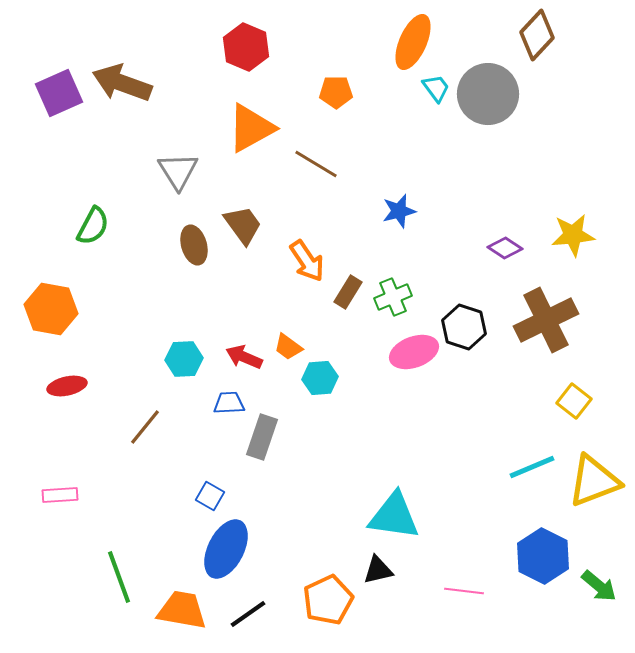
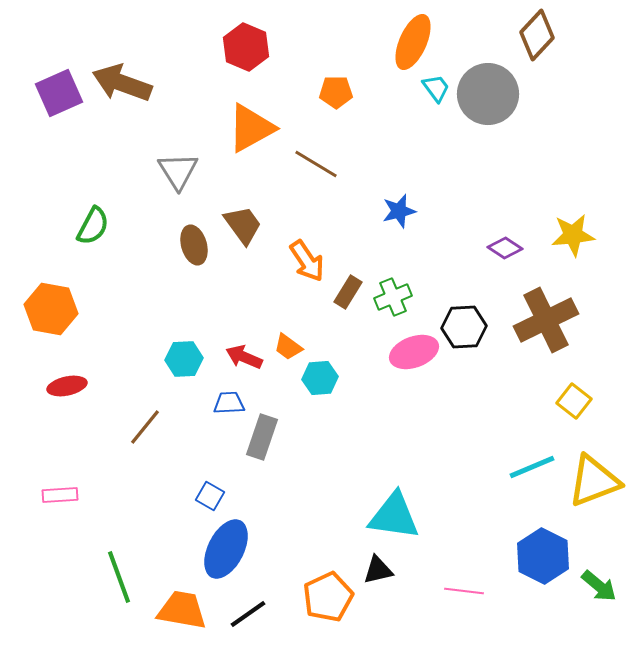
black hexagon at (464, 327): rotated 21 degrees counterclockwise
orange pentagon at (328, 600): moved 3 px up
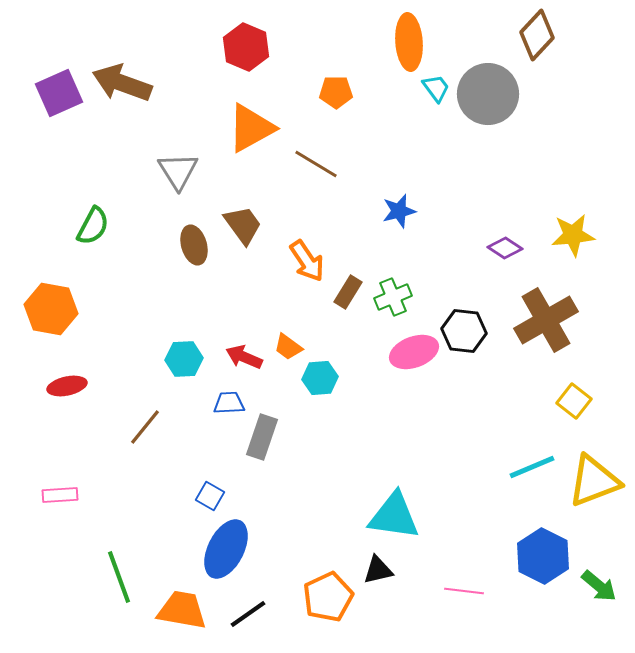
orange ellipse at (413, 42): moved 4 px left; rotated 28 degrees counterclockwise
brown cross at (546, 320): rotated 4 degrees counterclockwise
black hexagon at (464, 327): moved 4 px down; rotated 9 degrees clockwise
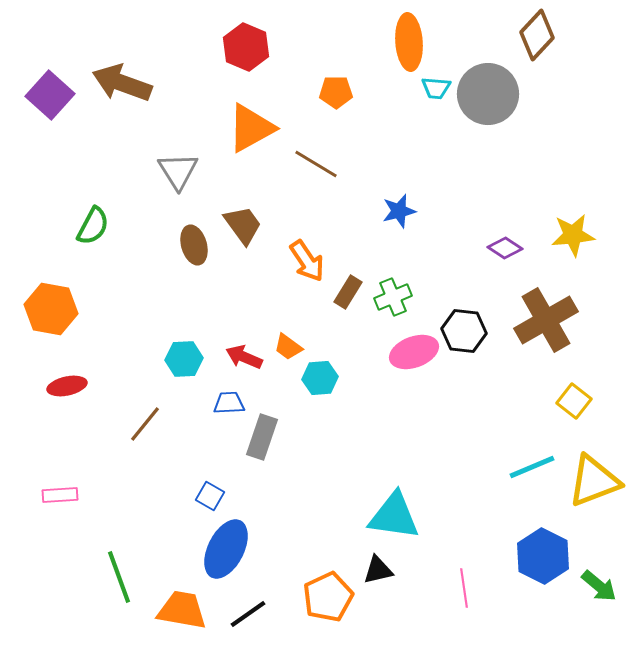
cyan trapezoid at (436, 88): rotated 132 degrees clockwise
purple square at (59, 93): moved 9 px left, 2 px down; rotated 24 degrees counterclockwise
brown line at (145, 427): moved 3 px up
pink line at (464, 591): moved 3 px up; rotated 75 degrees clockwise
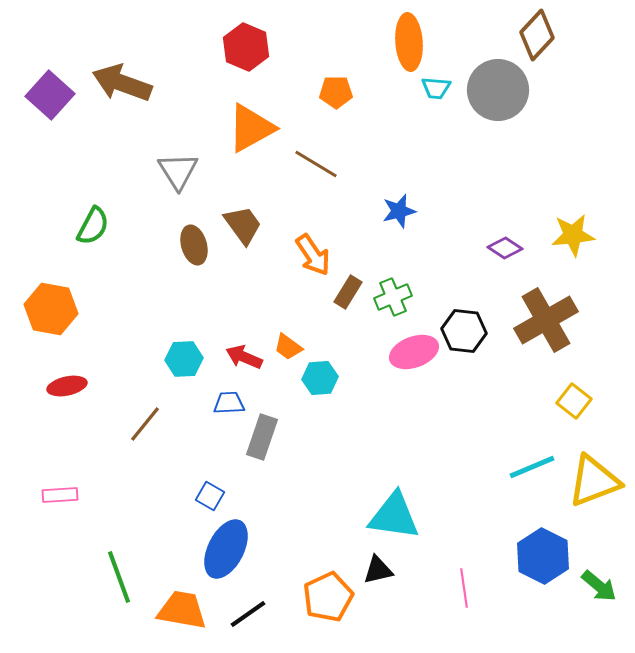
gray circle at (488, 94): moved 10 px right, 4 px up
orange arrow at (307, 261): moved 6 px right, 6 px up
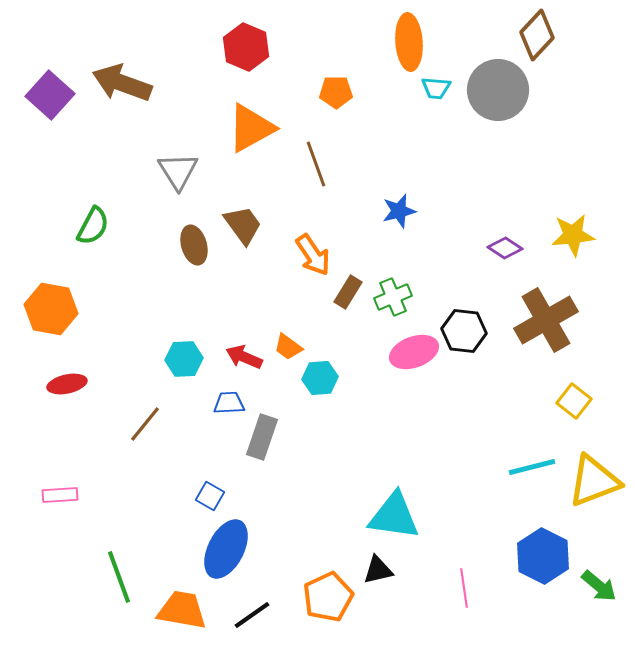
brown line at (316, 164): rotated 39 degrees clockwise
red ellipse at (67, 386): moved 2 px up
cyan line at (532, 467): rotated 9 degrees clockwise
black line at (248, 614): moved 4 px right, 1 px down
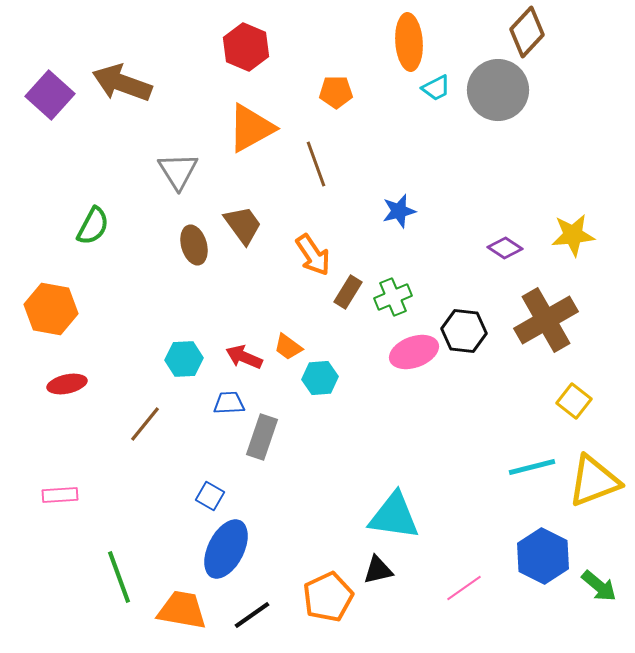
brown diamond at (537, 35): moved 10 px left, 3 px up
cyan trapezoid at (436, 88): rotated 32 degrees counterclockwise
pink line at (464, 588): rotated 63 degrees clockwise
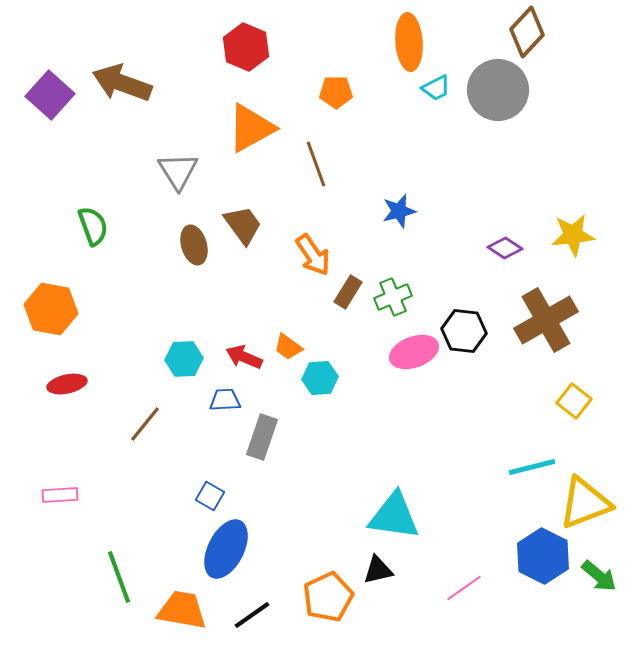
green semicircle at (93, 226): rotated 48 degrees counterclockwise
blue trapezoid at (229, 403): moved 4 px left, 3 px up
yellow triangle at (594, 481): moved 9 px left, 22 px down
green arrow at (599, 586): moved 10 px up
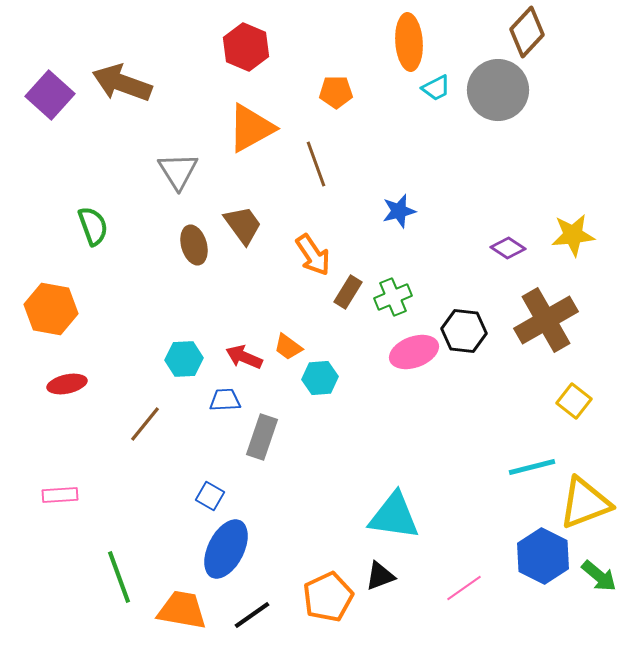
purple diamond at (505, 248): moved 3 px right
black triangle at (378, 570): moved 2 px right, 6 px down; rotated 8 degrees counterclockwise
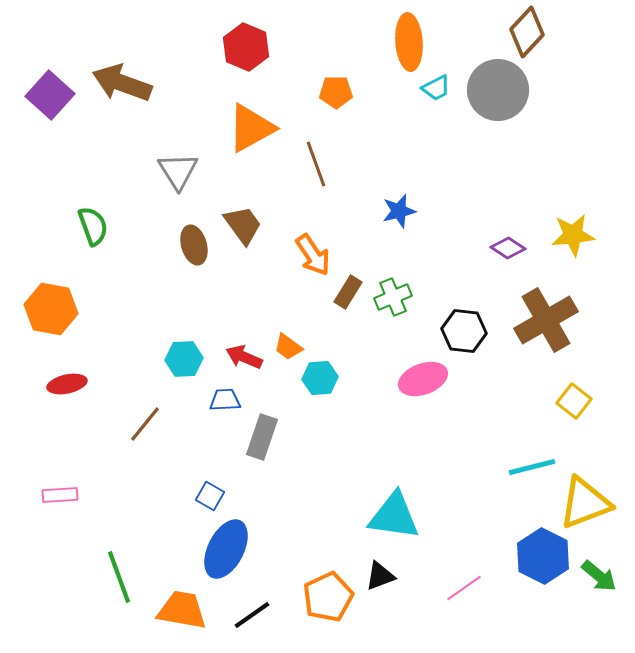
pink ellipse at (414, 352): moved 9 px right, 27 px down
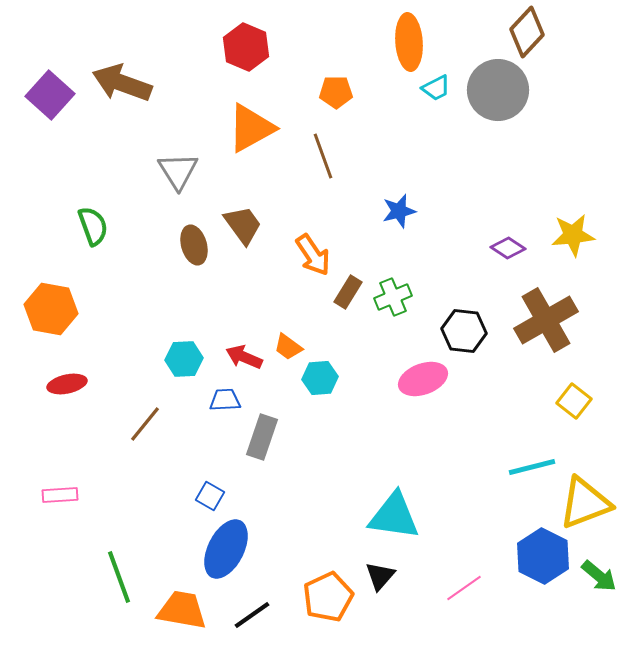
brown line at (316, 164): moved 7 px right, 8 px up
black triangle at (380, 576): rotated 28 degrees counterclockwise
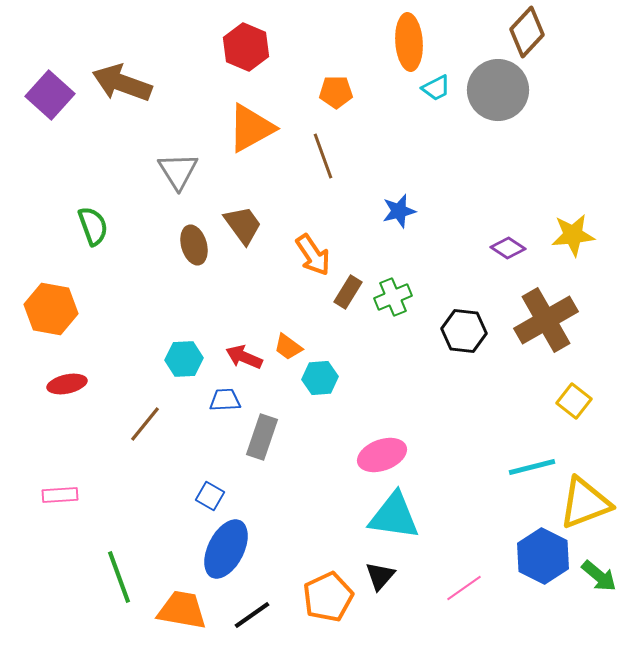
pink ellipse at (423, 379): moved 41 px left, 76 px down
